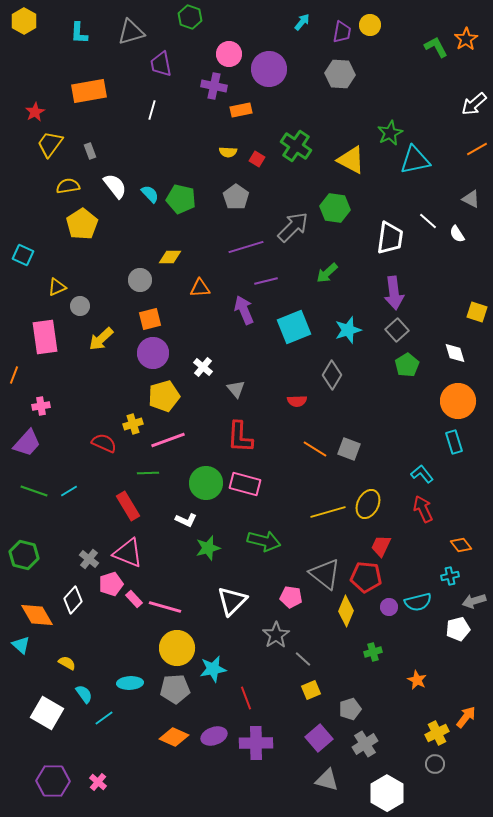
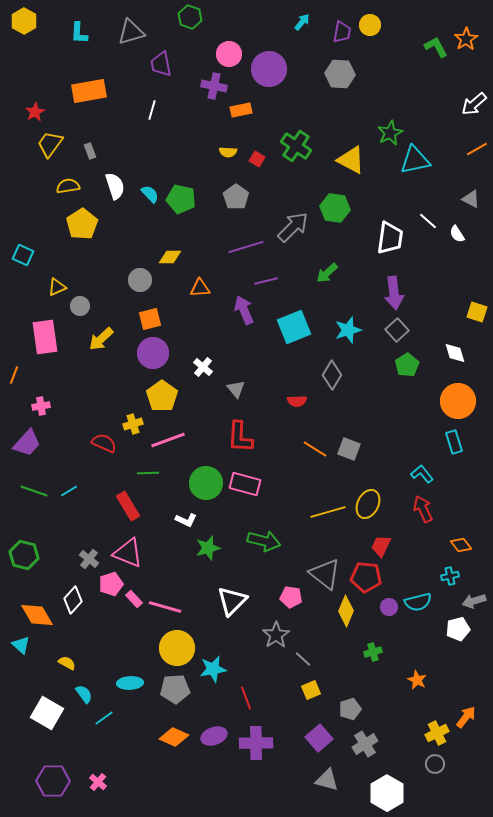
white semicircle at (115, 186): rotated 20 degrees clockwise
yellow pentagon at (164, 396): moved 2 px left; rotated 20 degrees counterclockwise
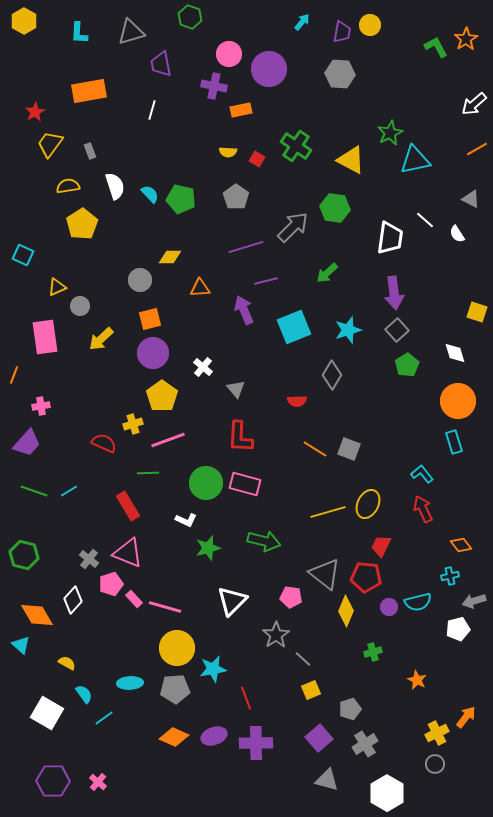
white line at (428, 221): moved 3 px left, 1 px up
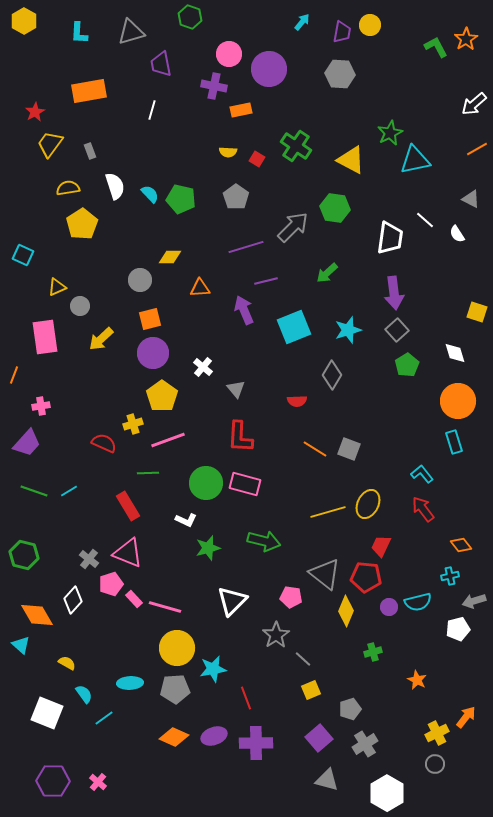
yellow semicircle at (68, 186): moved 2 px down
red arrow at (423, 509): rotated 12 degrees counterclockwise
white square at (47, 713): rotated 8 degrees counterclockwise
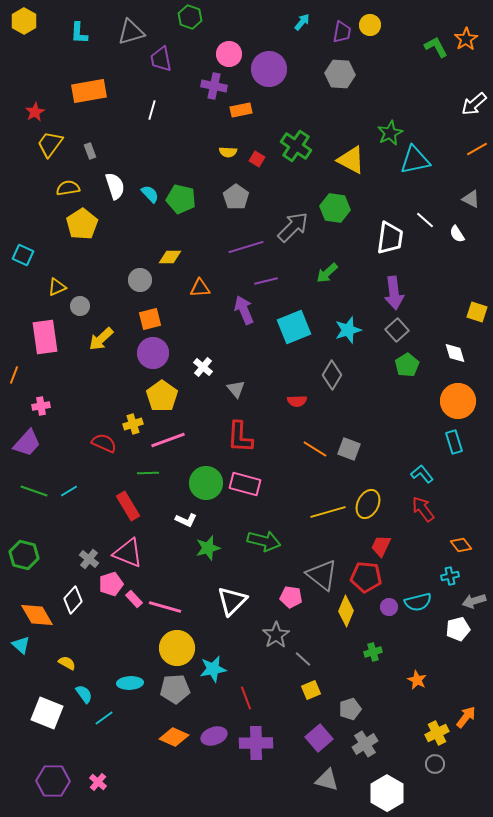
purple trapezoid at (161, 64): moved 5 px up
gray triangle at (325, 574): moved 3 px left, 1 px down
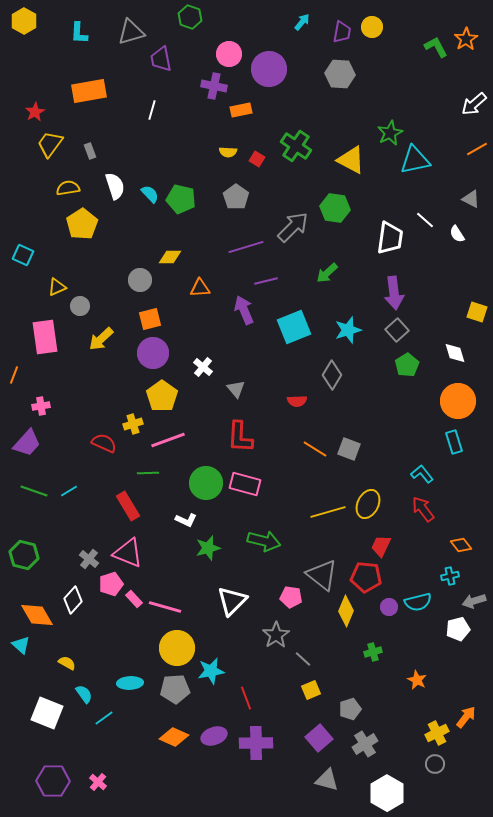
yellow circle at (370, 25): moved 2 px right, 2 px down
cyan star at (213, 669): moved 2 px left, 2 px down
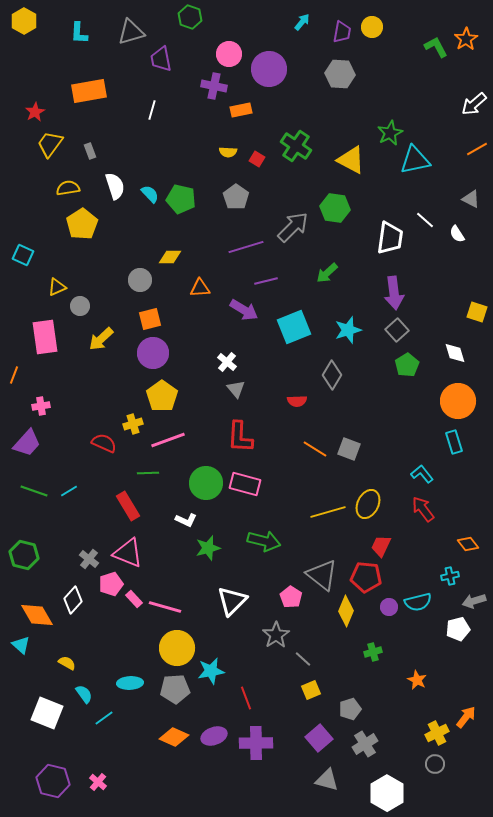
purple arrow at (244, 310): rotated 144 degrees clockwise
white cross at (203, 367): moved 24 px right, 5 px up
orange diamond at (461, 545): moved 7 px right, 1 px up
pink pentagon at (291, 597): rotated 25 degrees clockwise
purple hexagon at (53, 781): rotated 12 degrees clockwise
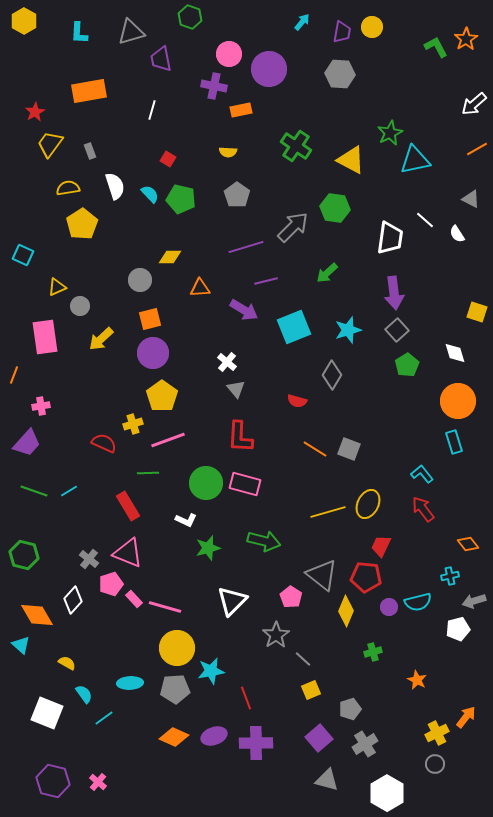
red square at (257, 159): moved 89 px left
gray pentagon at (236, 197): moved 1 px right, 2 px up
red semicircle at (297, 401): rotated 18 degrees clockwise
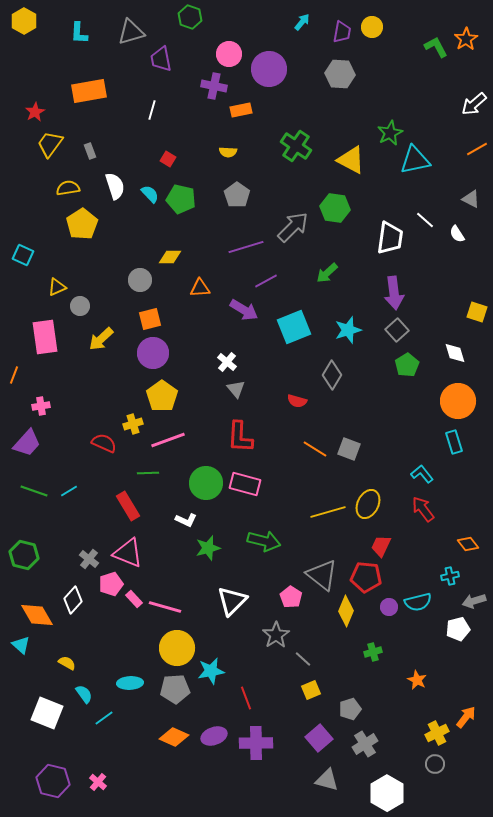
purple line at (266, 281): rotated 15 degrees counterclockwise
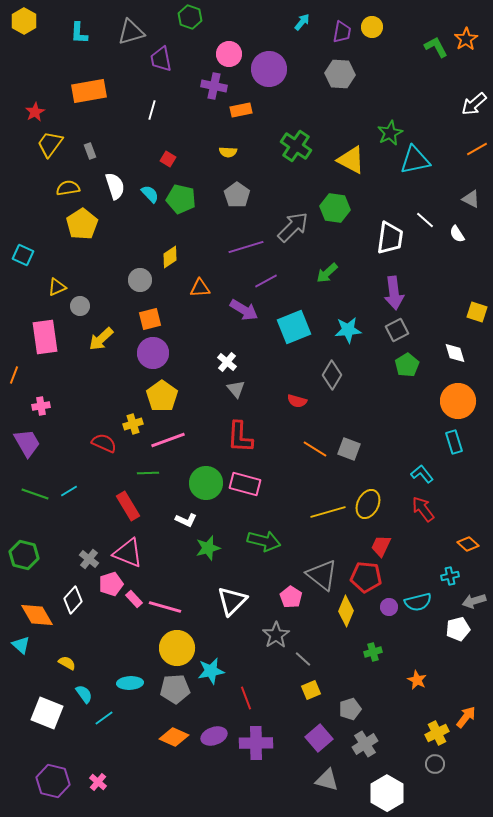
yellow diamond at (170, 257): rotated 35 degrees counterclockwise
cyan star at (348, 330): rotated 12 degrees clockwise
gray square at (397, 330): rotated 15 degrees clockwise
purple trapezoid at (27, 443): rotated 72 degrees counterclockwise
green line at (34, 491): moved 1 px right, 3 px down
orange diamond at (468, 544): rotated 10 degrees counterclockwise
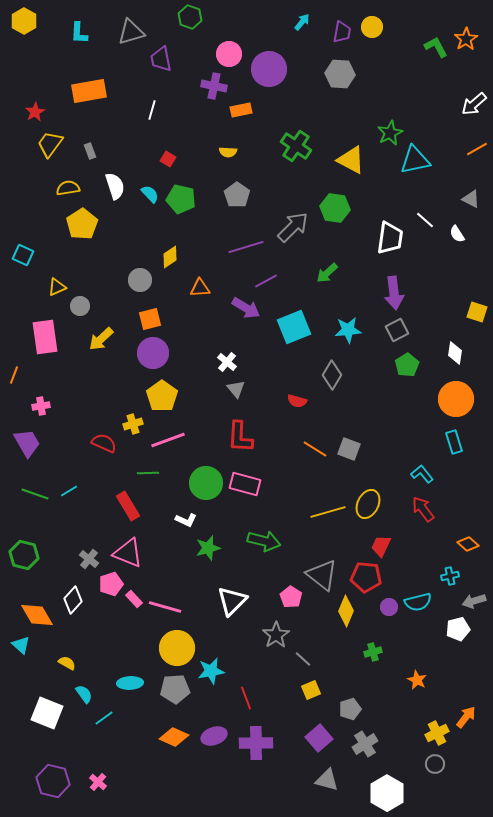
purple arrow at (244, 310): moved 2 px right, 2 px up
white diamond at (455, 353): rotated 25 degrees clockwise
orange circle at (458, 401): moved 2 px left, 2 px up
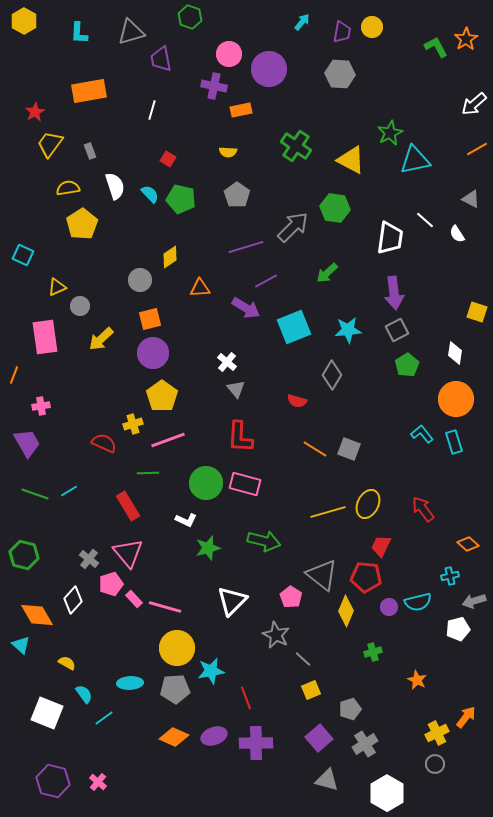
cyan L-shape at (422, 474): moved 40 px up
pink triangle at (128, 553): rotated 28 degrees clockwise
gray star at (276, 635): rotated 12 degrees counterclockwise
